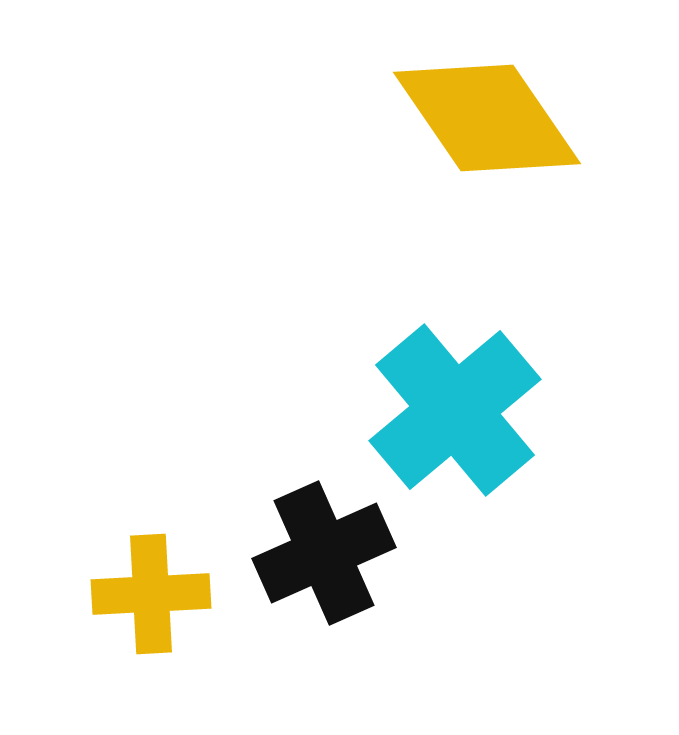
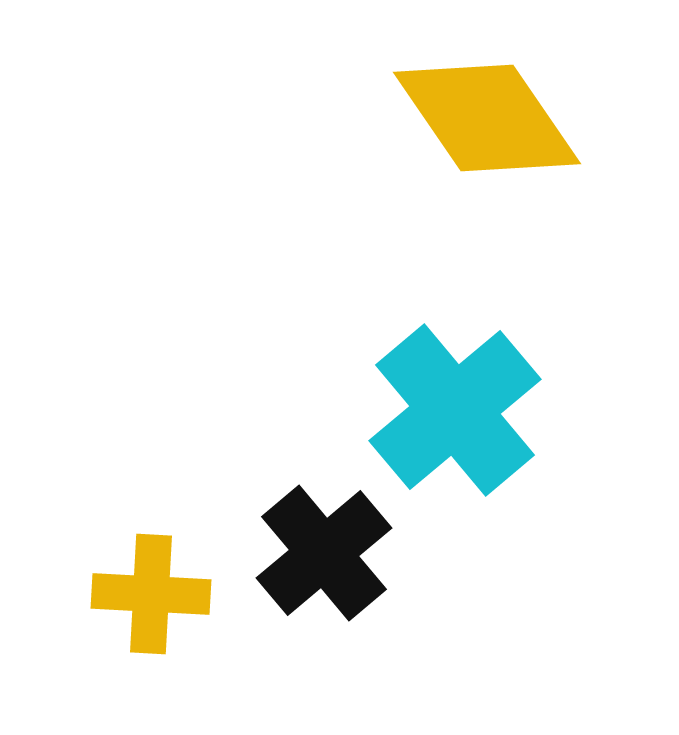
black cross: rotated 16 degrees counterclockwise
yellow cross: rotated 6 degrees clockwise
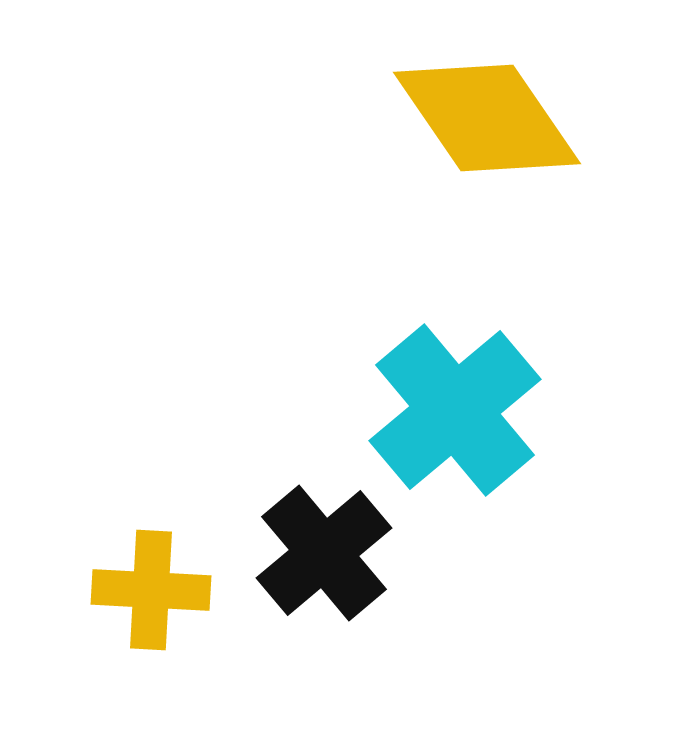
yellow cross: moved 4 px up
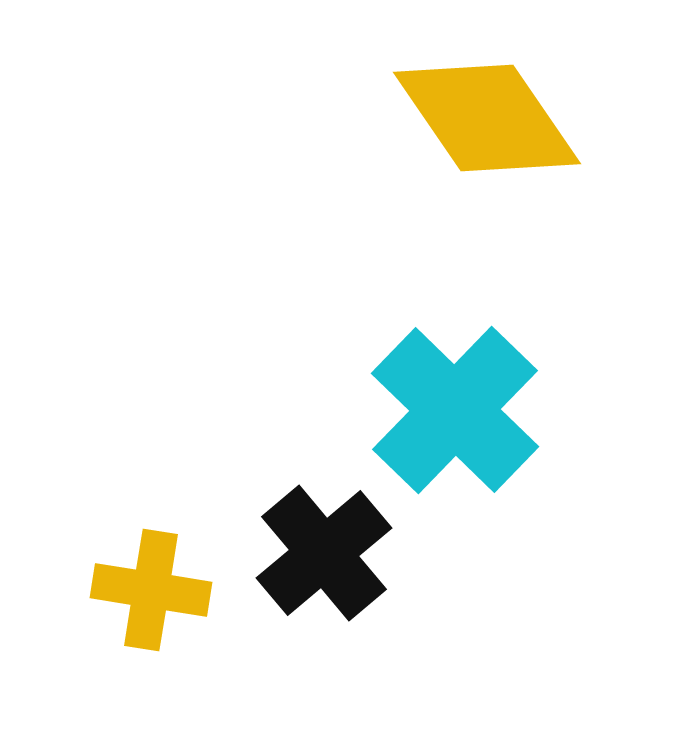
cyan cross: rotated 6 degrees counterclockwise
yellow cross: rotated 6 degrees clockwise
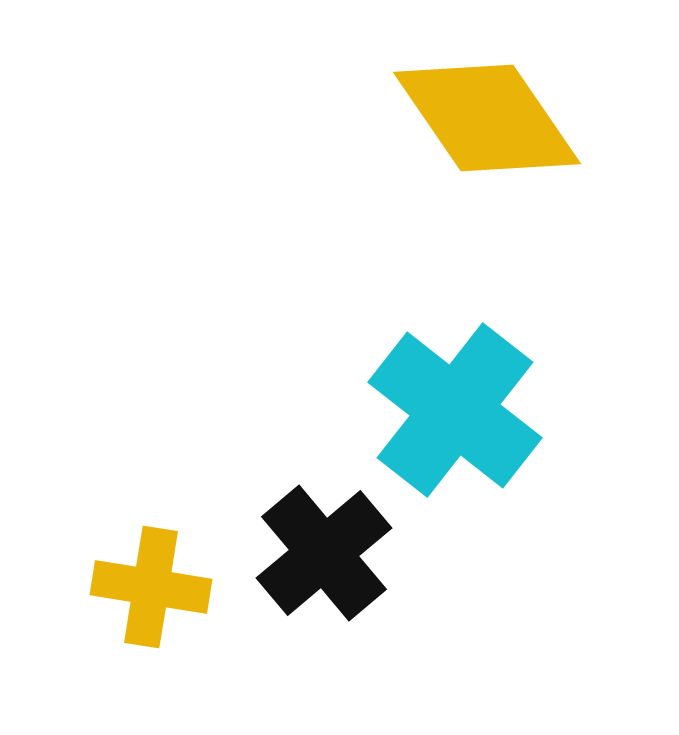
cyan cross: rotated 6 degrees counterclockwise
yellow cross: moved 3 px up
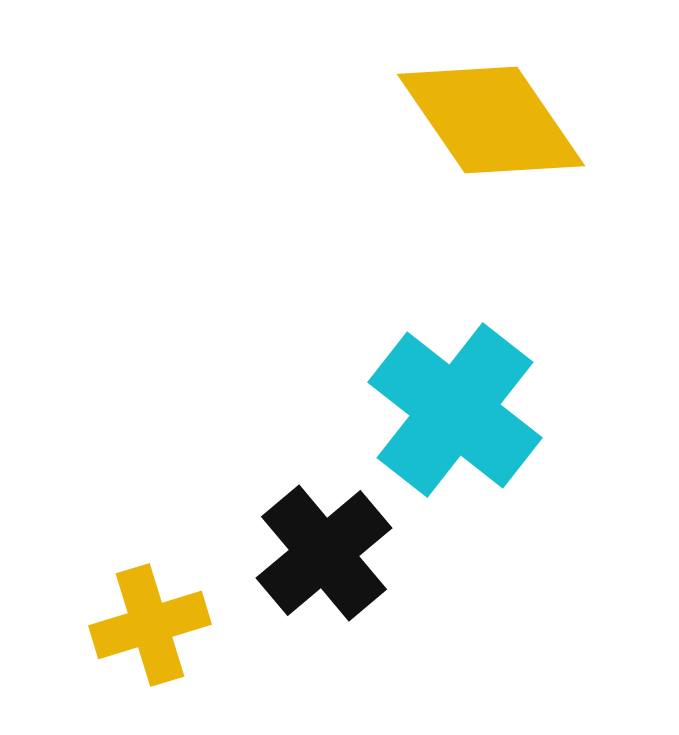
yellow diamond: moved 4 px right, 2 px down
yellow cross: moved 1 px left, 38 px down; rotated 26 degrees counterclockwise
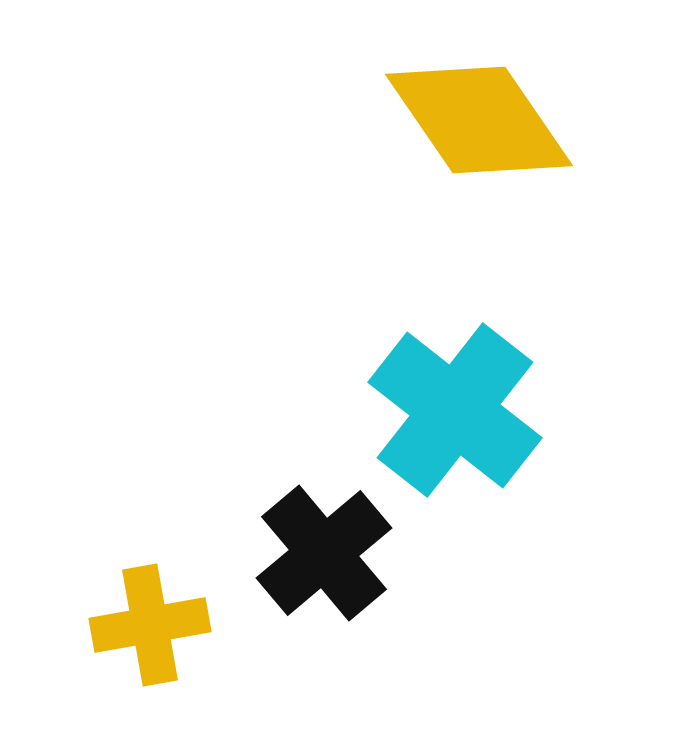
yellow diamond: moved 12 px left
yellow cross: rotated 7 degrees clockwise
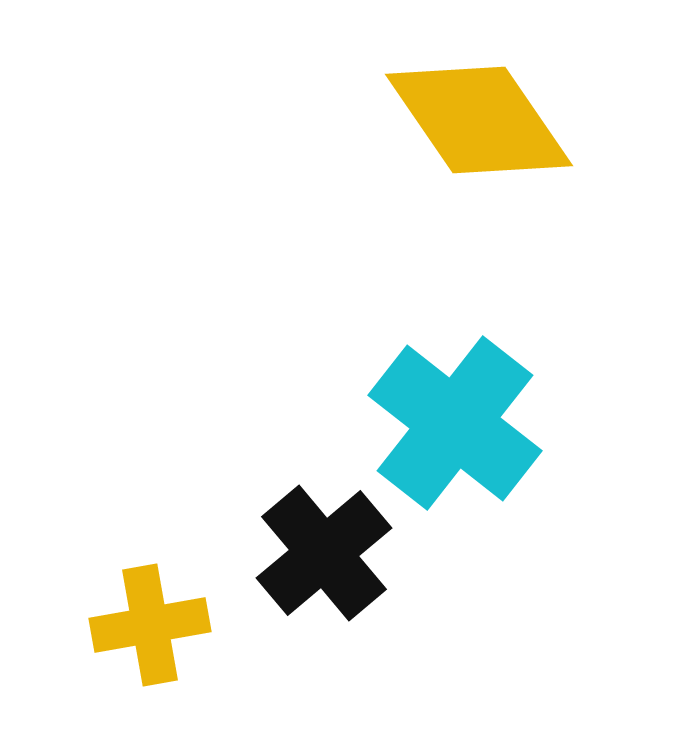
cyan cross: moved 13 px down
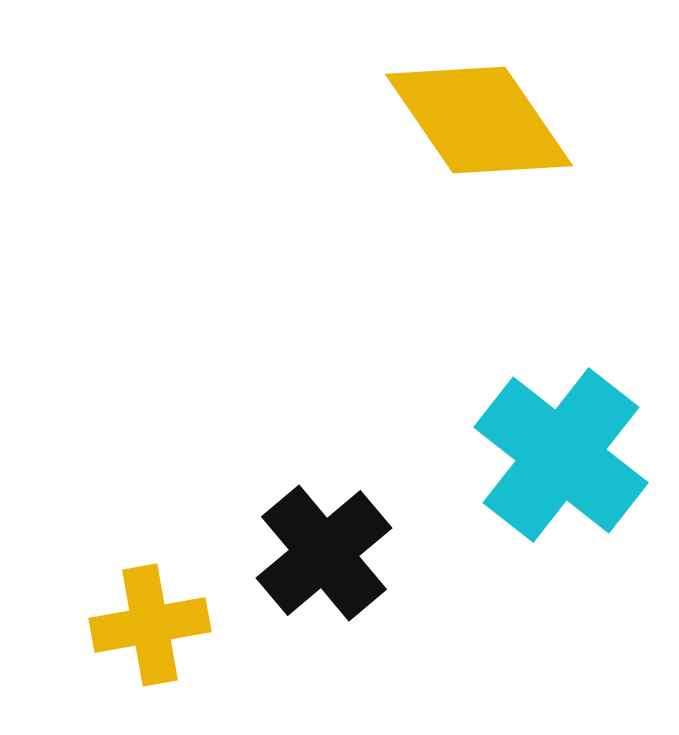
cyan cross: moved 106 px right, 32 px down
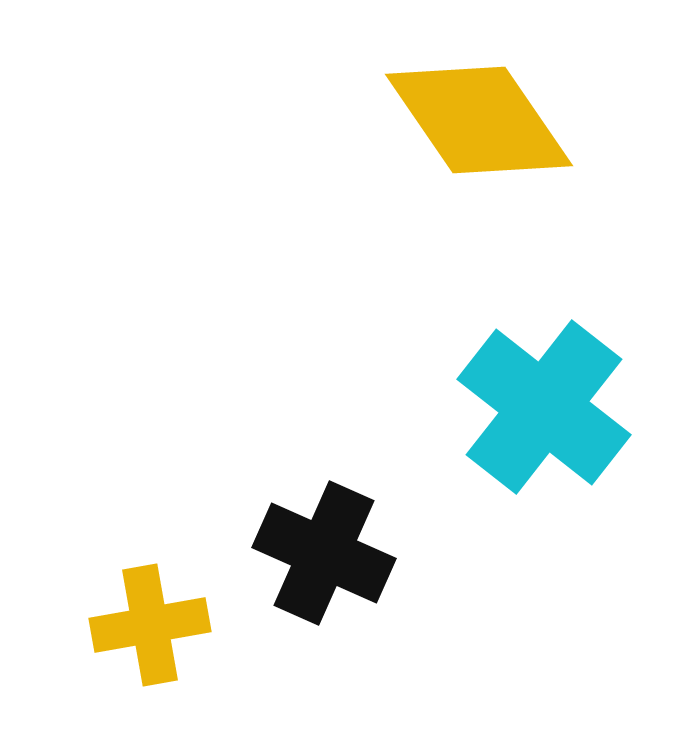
cyan cross: moved 17 px left, 48 px up
black cross: rotated 26 degrees counterclockwise
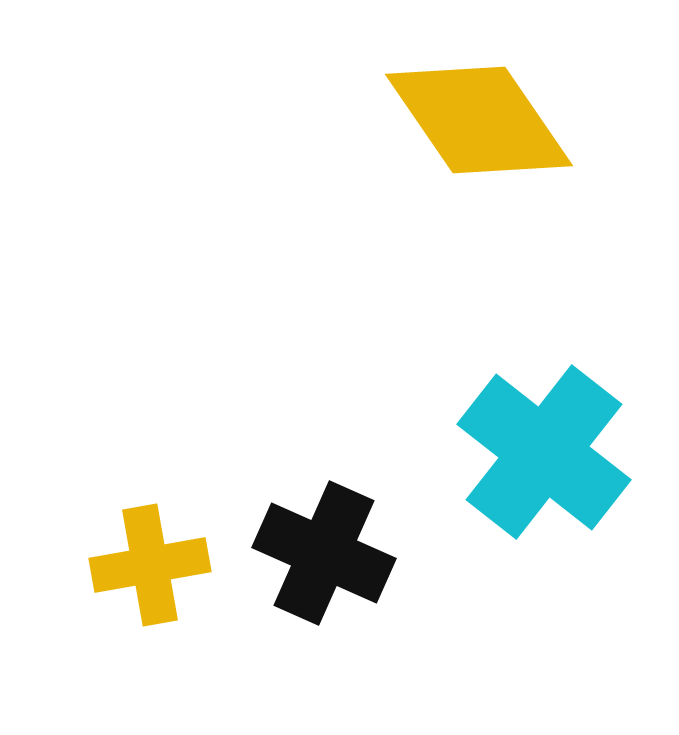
cyan cross: moved 45 px down
yellow cross: moved 60 px up
